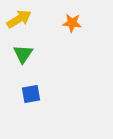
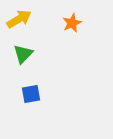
orange star: rotated 30 degrees counterclockwise
green triangle: rotated 10 degrees clockwise
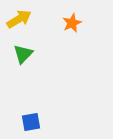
blue square: moved 28 px down
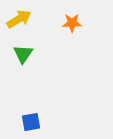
orange star: rotated 24 degrees clockwise
green triangle: rotated 10 degrees counterclockwise
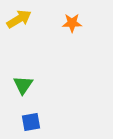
green triangle: moved 31 px down
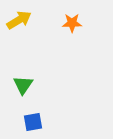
yellow arrow: moved 1 px down
blue square: moved 2 px right
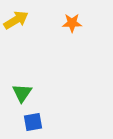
yellow arrow: moved 3 px left
green triangle: moved 1 px left, 8 px down
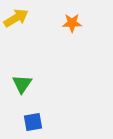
yellow arrow: moved 2 px up
green triangle: moved 9 px up
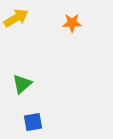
green triangle: rotated 15 degrees clockwise
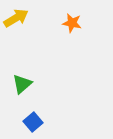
orange star: rotated 12 degrees clockwise
blue square: rotated 30 degrees counterclockwise
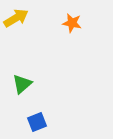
blue square: moved 4 px right; rotated 18 degrees clockwise
